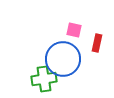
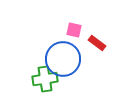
red rectangle: rotated 66 degrees counterclockwise
green cross: moved 1 px right
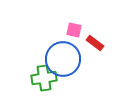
red rectangle: moved 2 px left
green cross: moved 1 px left, 1 px up
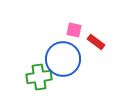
red rectangle: moved 1 px right, 1 px up
green cross: moved 5 px left, 1 px up
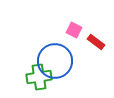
pink square: rotated 14 degrees clockwise
blue circle: moved 8 px left, 2 px down
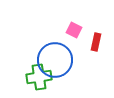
red rectangle: rotated 66 degrees clockwise
blue circle: moved 1 px up
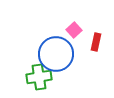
pink square: rotated 21 degrees clockwise
blue circle: moved 1 px right, 6 px up
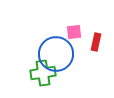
pink square: moved 2 px down; rotated 35 degrees clockwise
green cross: moved 4 px right, 4 px up
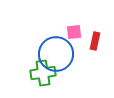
red rectangle: moved 1 px left, 1 px up
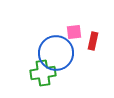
red rectangle: moved 2 px left
blue circle: moved 1 px up
